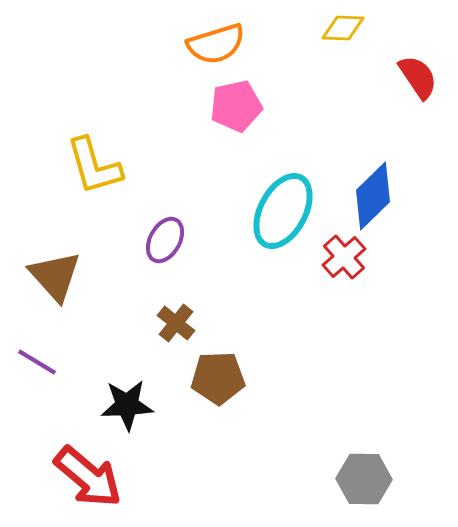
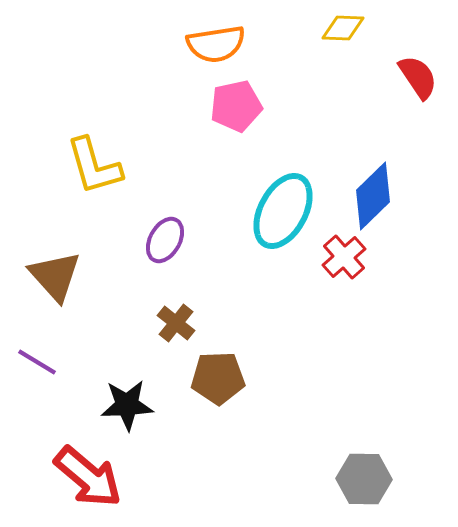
orange semicircle: rotated 8 degrees clockwise
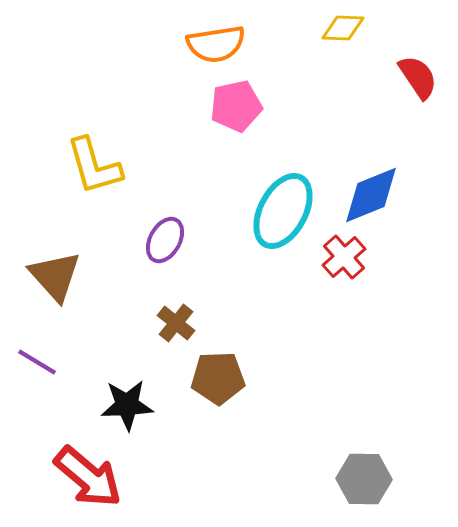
blue diamond: moved 2 px left, 1 px up; rotated 22 degrees clockwise
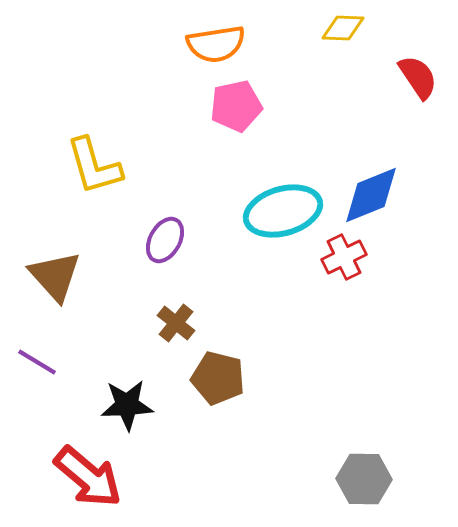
cyan ellipse: rotated 46 degrees clockwise
red cross: rotated 15 degrees clockwise
brown pentagon: rotated 16 degrees clockwise
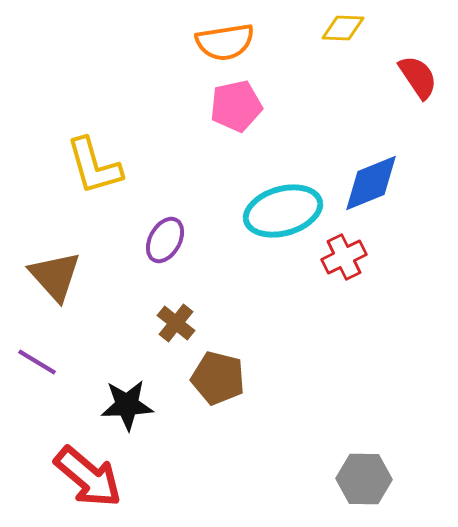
orange semicircle: moved 9 px right, 2 px up
blue diamond: moved 12 px up
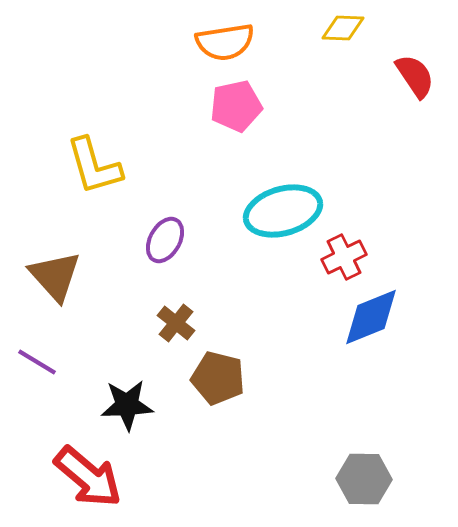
red semicircle: moved 3 px left, 1 px up
blue diamond: moved 134 px down
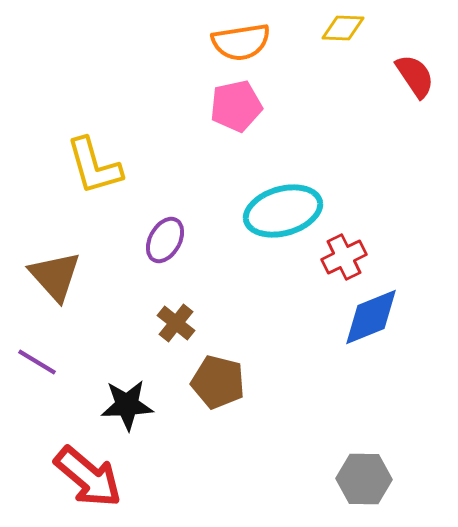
orange semicircle: moved 16 px right
brown pentagon: moved 4 px down
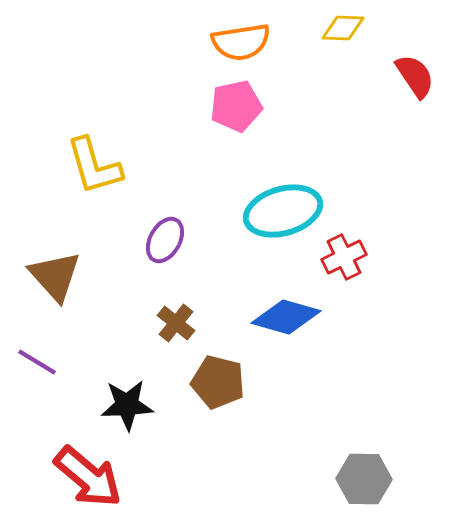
blue diamond: moved 85 px left; rotated 38 degrees clockwise
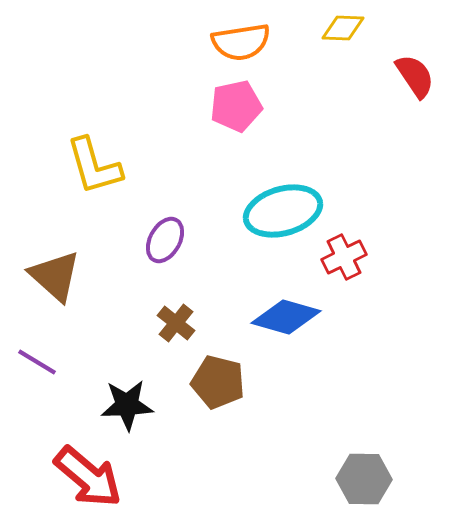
brown triangle: rotated 6 degrees counterclockwise
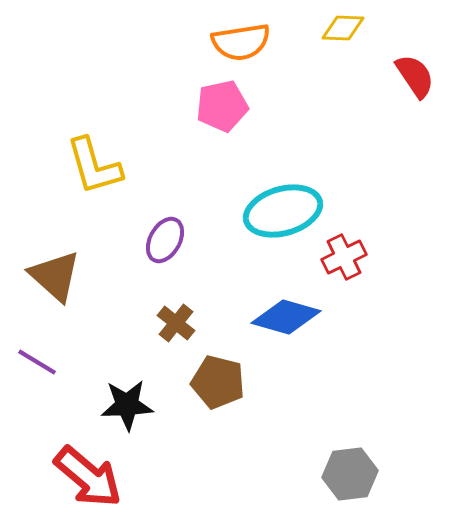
pink pentagon: moved 14 px left
gray hexagon: moved 14 px left, 5 px up; rotated 8 degrees counterclockwise
